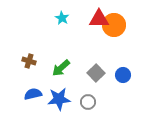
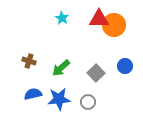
blue circle: moved 2 px right, 9 px up
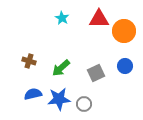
orange circle: moved 10 px right, 6 px down
gray square: rotated 18 degrees clockwise
gray circle: moved 4 px left, 2 px down
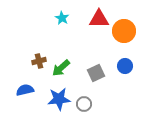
brown cross: moved 10 px right; rotated 32 degrees counterclockwise
blue semicircle: moved 8 px left, 4 px up
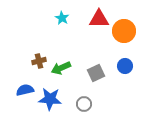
green arrow: rotated 18 degrees clockwise
blue star: moved 9 px left; rotated 10 degrees clockwise
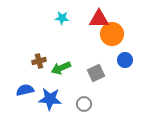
cyan star: rotated 24 degrees counterclockwise
orange circle: moved 12 px left, 3 px down
blue circle: moved 6 px up
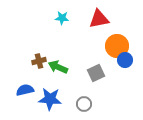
red triangle: rotated 10 degrees counterclockwise
orange circle: moved 5 px right, 12 px down
green arrow: moved 3 px left, 1 px up; rotated 48 degrees clockwise
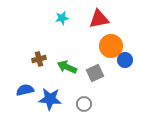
cyan star: rotated 16 degrees counterclockwise
orange circle: moved 6 px left
brown cross: moved 2 px up
green arrow: moved 9 px right
gray square: moved 1 px left
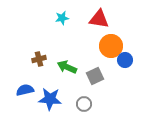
red triangle: rotated 20 degrees clockwise
gray square: moved 3 px down
